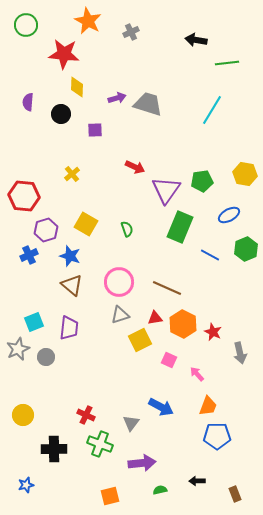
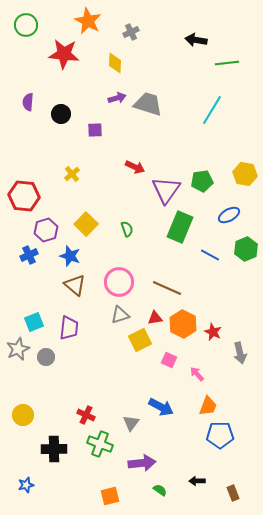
yellow diamond at (77, 87): moved 38 px right, 24 px up
yellow square at (86, 224): rotated 15 degrees clockwise
brown triangle at (72, 285): moved 3 px right
blue pentagon at (217, 436): moved 3 px right, 1 px up
green semicircle at (160, 490): rotated 48 degrees clockwise
brown rectangle at (235, 494): moved 2 px left, 1 px up
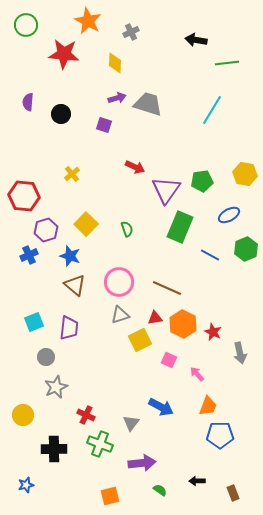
purple square at (95, 130): moved 9 px right, 5 px up; rotated 21 degrees clockwise
gray star at (18, 349): moved 38 px right, 38 px down
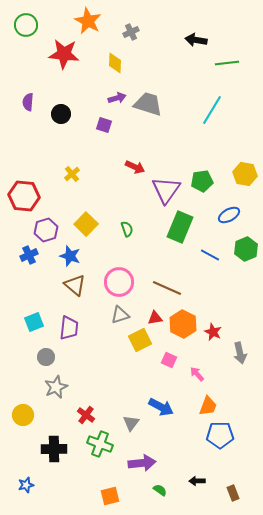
red cross at (86, 415): rotated 12 degrees clockwise
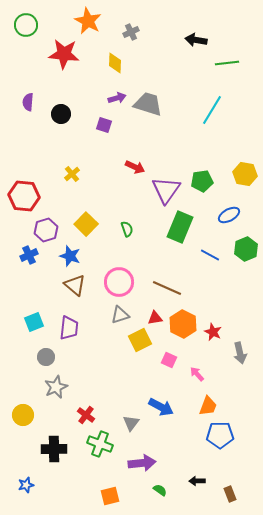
brown rectangle at (233, 493): moved 3 px left, 1 px down
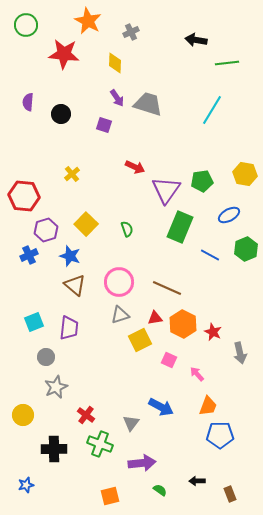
purple arrow at (117, 98): rotated 72 degrees clockwise
